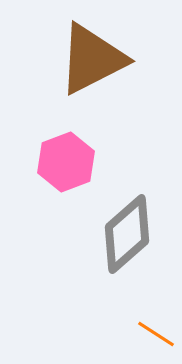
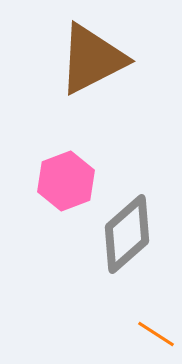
pink hexagon: moved 19 px down
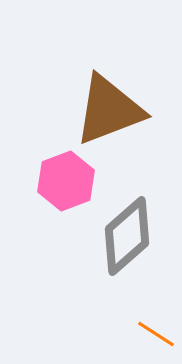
brown triangle: moved 17 px right, 51 px down; rotated 6 degrees clockwise
gray diamond: moved 2 px down
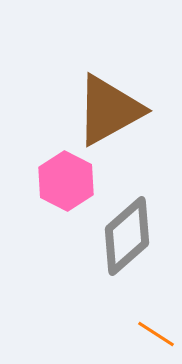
brown triangle: rotated 8 degrees counterclockwise
pink hexagon: rotated 12 degrees counterclockwise
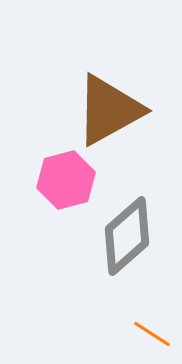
pink hexagon: moved 1 px up; rotated 18 degrees clockwise
orange line: moved 4 px left
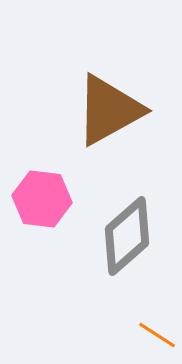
pink hexagon: moved 24 px left, 19 px down; rotated 22 degrees clockwise
orange line: moved 5 px right, 1 px down
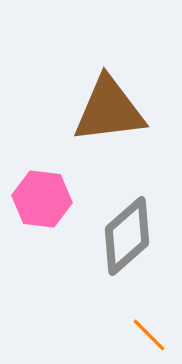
brown triangle: rotated 22 degrees clockwise
orange line: moved 8 px left; rotated 12 degrees clockwise
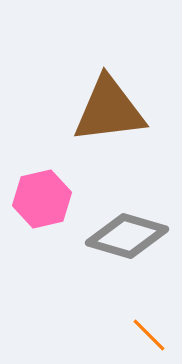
pink hexagon: rotated 20 degrees counterclockwise
gray diamond: rotated 58 degrees clockwise
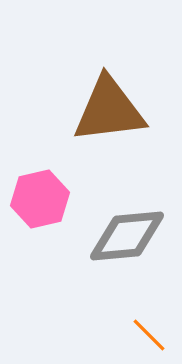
pink hexagon: moved 2 px left
gray diamond: rotated 22 degrees counterclockwise
